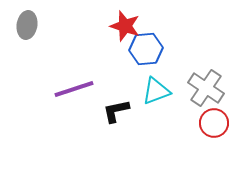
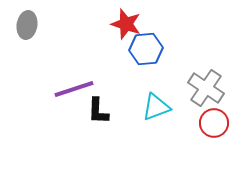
red star: moved 1 px right, 2 px up
cyan triangle: moved 16 px down
black L-shape: moved 18 px left; rotated 76 degrees counterclockwise
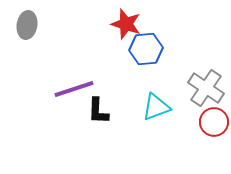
red circle: moved 1 px up
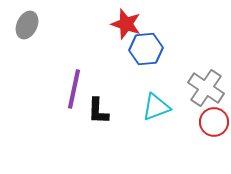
gray ellipse: rotated 16 degrees clockwise
purple line: rotated 60 degrees counterclockwise
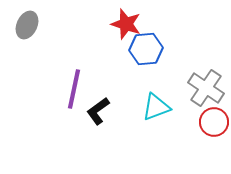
black L-shape: rotated 52 degrees clockwise
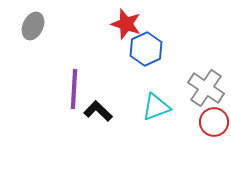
gray ellipse: moved 6 px right, 1 px down
blue hexagon: rotated 20 degrees counterclockwise
purple line: rotated 9 degrees counterclockwise
black L-shape: rotated 80 degrees clockwise
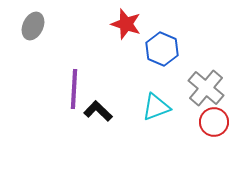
blue hexagon: moved 16 px right; rotated 12 degrees counterclockwise
gray cross: rotated 6 degrees clockwise
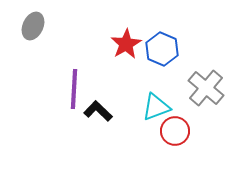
red star: moved 20 px down; rotated 24 degrees clockwise
red circle: moved 39 px left, 9 px down
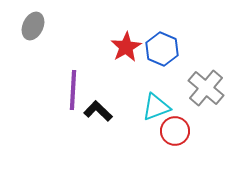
red star: moved 3 px down
purple line: moved 1 px left, 1 px down
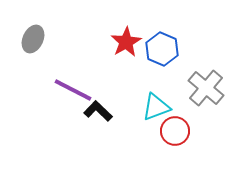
gray ellipse: moved 13 px down
red star: moved 5 px up
purple line: rotated 66 degrees counterclockwise
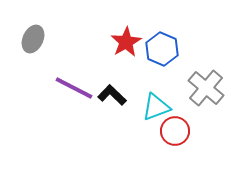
purple line: moved 1 px right, 2 px up
black L-shape: moved 14 px right, 16 px up
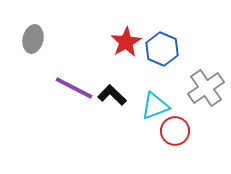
gray ellipse: rotated 12 degrees counterclockwise
gray cross: rotated 15 degrees clockwise
cyan triangle: moved 1 px left, 1 px up
